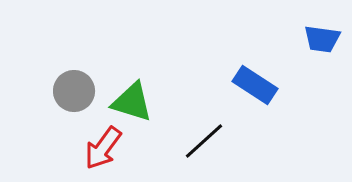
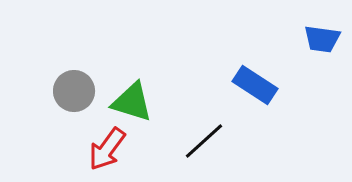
red arrow: moved 4 px right, 1 px down
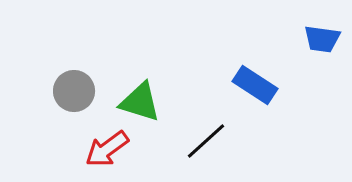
green triangle: moved 8 px right
black line: moved 2 px right
red arrow: rotated 18 degrees clockwise
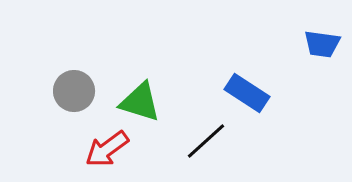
blue trapezoid: moved 5 px down
blue rectangle: moved 8 px left, 8 px down
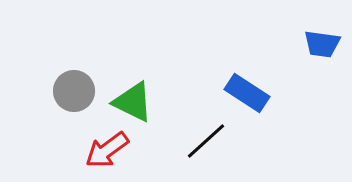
green triangle: moved 7 px left; rotated 9 degrees clockwise
red arrow: moved 1 px down
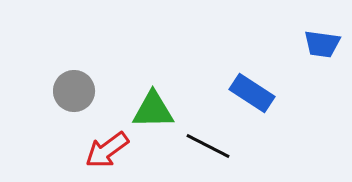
blue rectangle: moved 5 px right
green triangle: moved 20 px right, 8 px down; rotated 27 degrees counterclockwise
black line: moved 2 px right, 5 px down; rotated 69 degrees clockwise
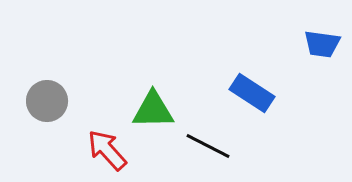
gray circle: moved 27 px left, 10 px down
red arrow: rotated 84 degrees clockwise
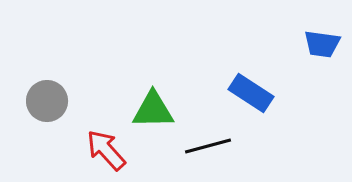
blue rectangle: moved 1 px left
black line: rotated 42 degrees counterclockwise
red arrow: moved 1 px left
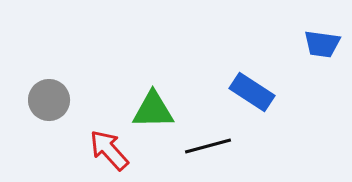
blue rectangle: moved 1 px right, 1 px up
gray circle: moved 2 px right, 1 px up
red arrow: moved 3 px right
